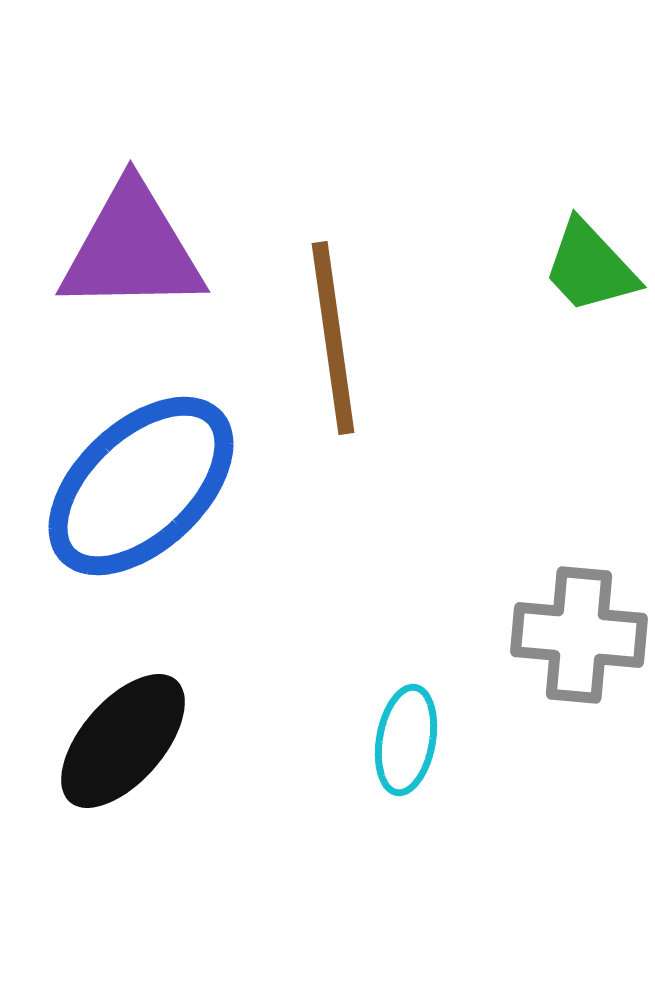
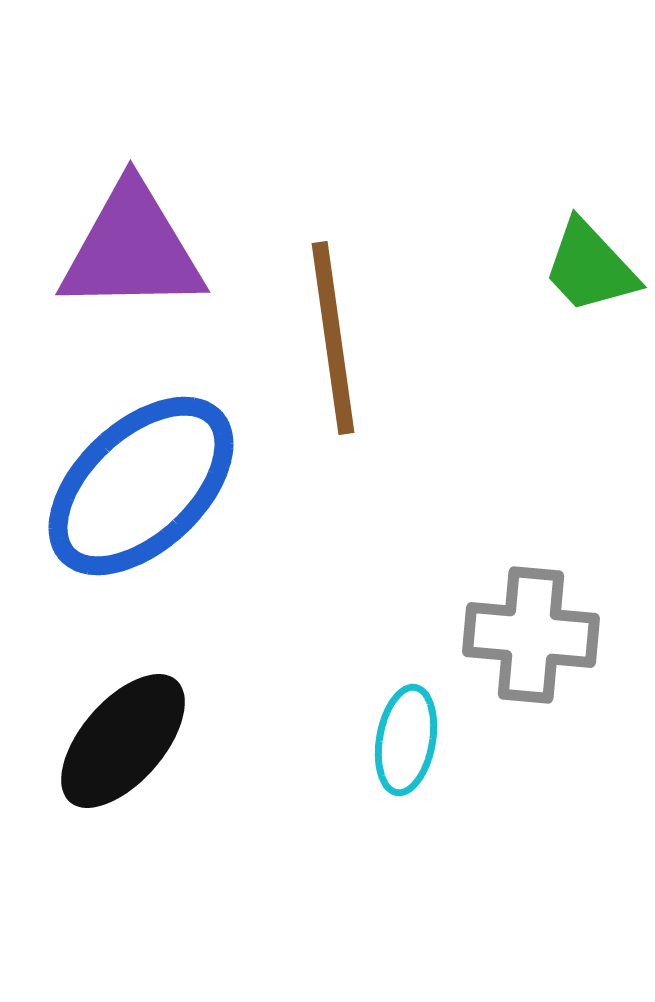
gray cross: moved 48 px left
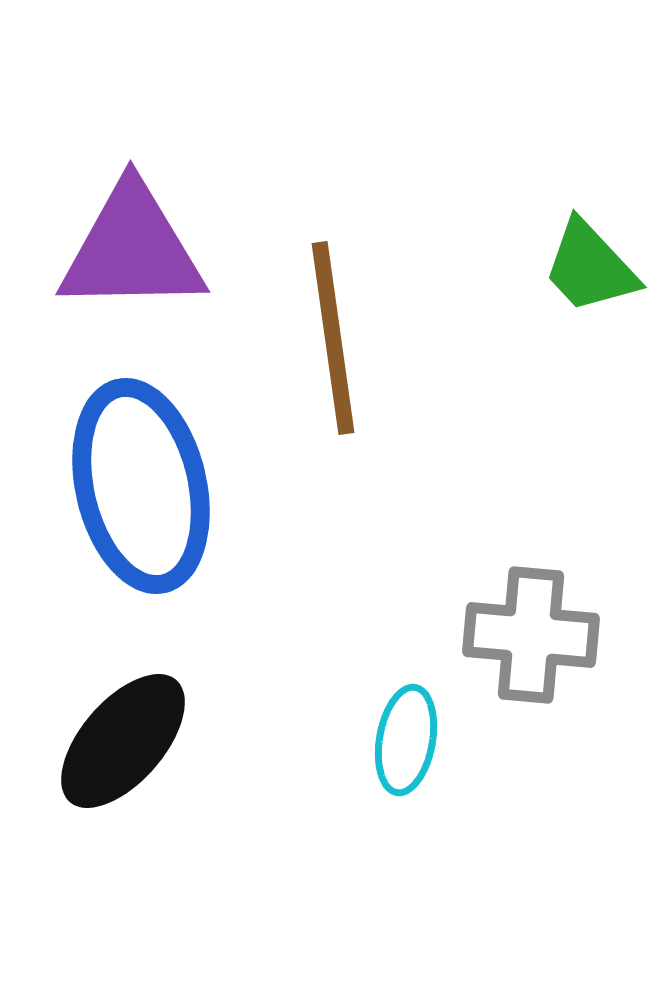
blue ellipse: rotated 60 degrees counterclockwise
